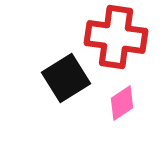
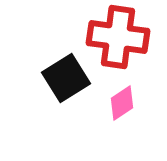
red cross: moved 2 px right
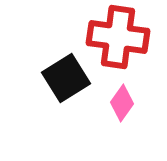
pink diamond: rotated 21 degrees counterclockwise
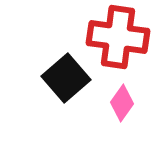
black square: rotated 9 degrees counterclockwise
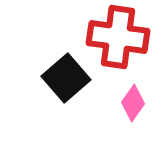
pink diamond: moved 11 px right
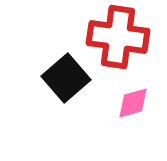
pink diamond: rotated 39 degrees clockwise
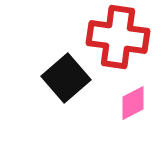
pink diamond: rotated 12 degrees counterclockwise
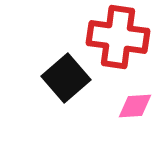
pink diamond: moved 2 px right, 3 px down; rotated 24 degrees clockwise
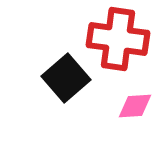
red cross: moved 2 px down
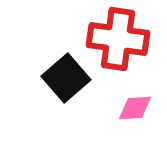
pink diamond: moved 2 px down
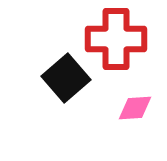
red cross: moved 2 px left; rotated 8 degrees counterclockwise
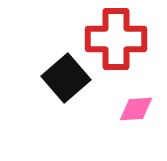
pink diamond: moved 1 px right, 1 px down
